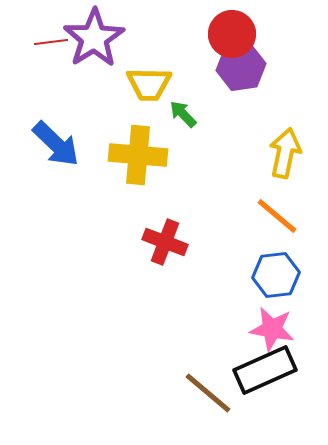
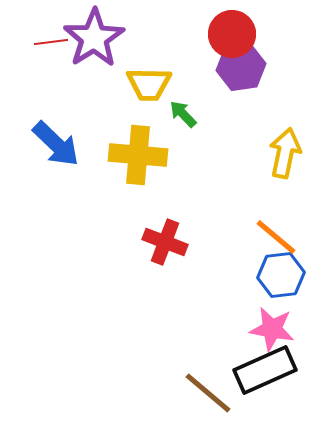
orange line: moved 1 px left, 21 px down
blue hexagon: moved 5 px right
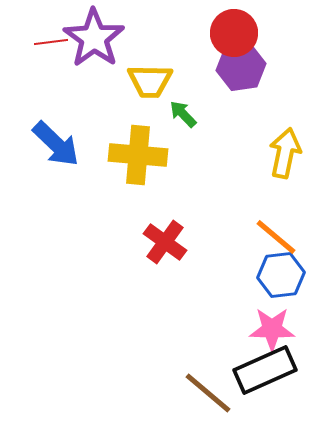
red circle: moved 2 px right, 1 px up
purple star: rotated 4 degrees counterclockwise
yellow trapezoid: moved 1 px right, 3 px up
red cross: rotated 15 degrees clockwise
pink star: rotated 9 degrees counterclockwise
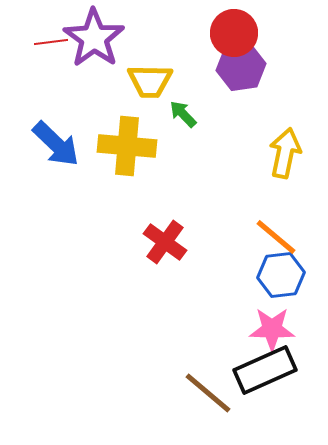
yellow cross: moved 11 px left, 9 px up
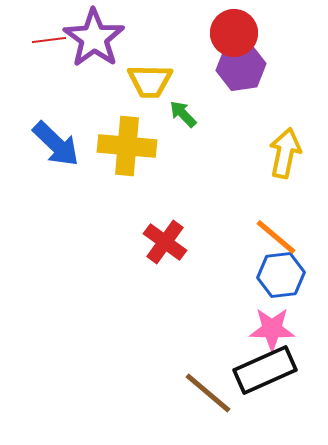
red line: moved 2 px left, 2 px up
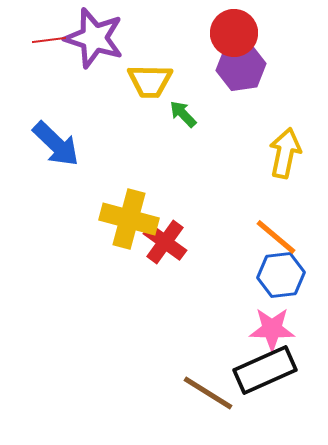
purple star: rotated 18 degrees counterclockwise
yellow cross: moved 2 px right, 73 px down; rotated 10 degrees clockwise
brown line: rotated 8 degrees counterclockwise
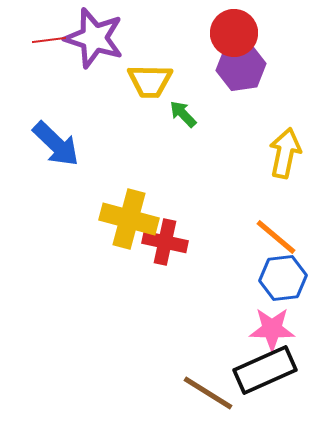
red cross: rotated 24 degrees counterclockwise
blue hexagon: moved 2 px right, 3 px down
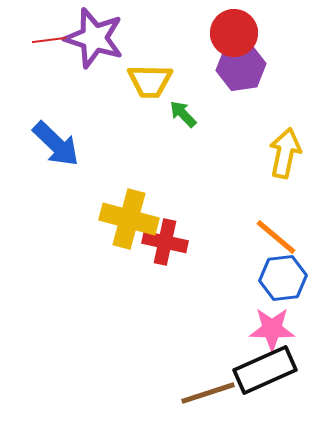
brown line: rotated 50 degrees counterclockwise
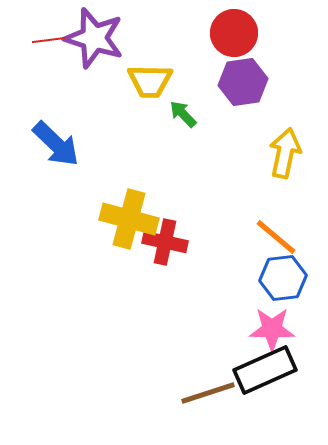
purple hexagon: moved 2 px right, 15 px down
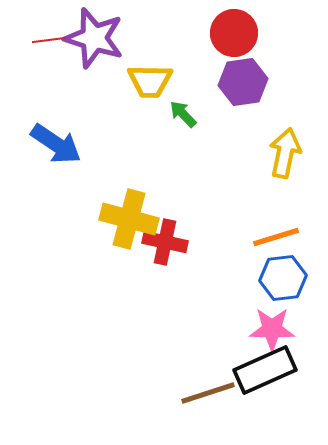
blue arrow: rotated 10 degrees counterclockwise
orange line: rotated 57 degrees counterclockwise
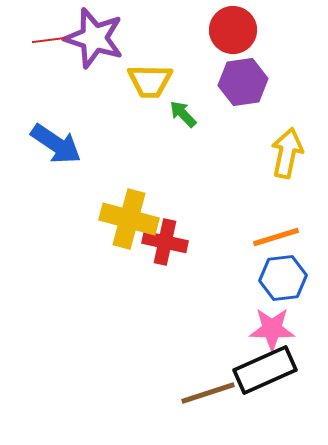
red circle: moved 1 px left, 3 px up
yellow arrow: moved 2 px right
